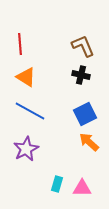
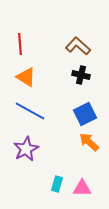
brown L-shape: moved 5 px left; rotated 25 degrees counterclockwise
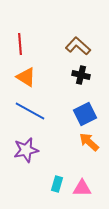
purple star: moved 1 px down; rotated 15 degrees clockwise
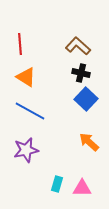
black cross: moved 2 px up
blue square: moved 1 px right, 15 px up; rotated 20 degrees counterclockwise
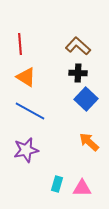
black cross: moved 3 px left; rotated 12 degrees counterclockwise
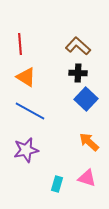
pink triangle: moved 5 px right, 10 px up; rotated 18 degrees clockwise
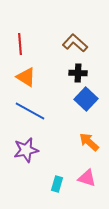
brown L-shape: moved 3 px left, 3 px up
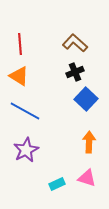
black cross: moved 3 px left, 1 px up; rotated 24 degrees counterclockwise
orange triangle: moved 7 px left, 1 px up
blue line: moved 5 px left
orange arrow: rotated 50 degrees clockwise
purple star: rotated 15 degrees counterclockwise
cyan rectangle: rotated 49 degrees clockwise
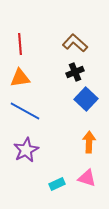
orange triangle: moved 1 px right, 2 px down; rotated 40 degrees counterclockwise
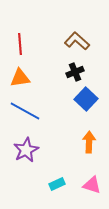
brown L-shape: moved 2 px right, 2 px up
pink triangle: moved 5 px right, 7 px down
